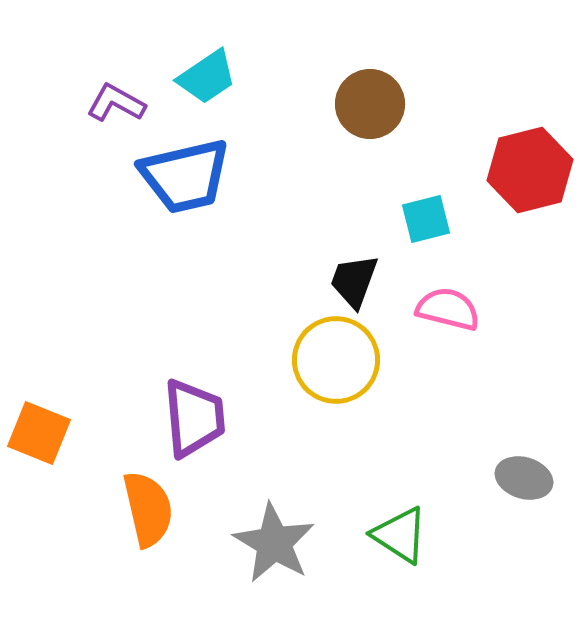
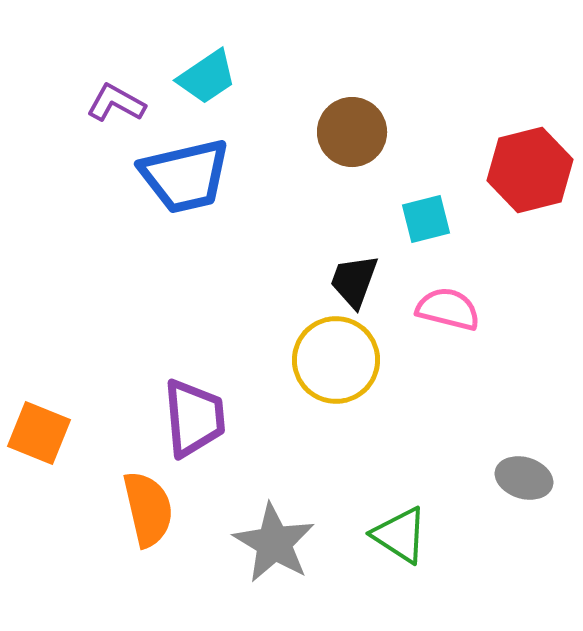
brown circle: moved 18 px left, 28 px down
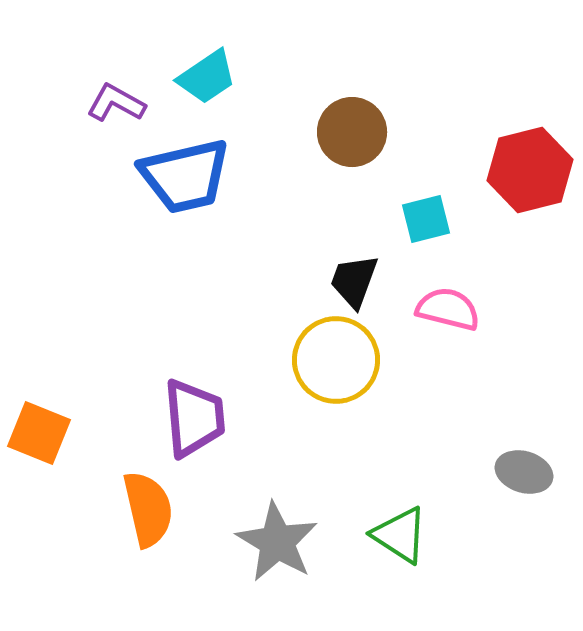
gray ellipse: moved 6 px up
gray star: moved 3 px right, 1 px up
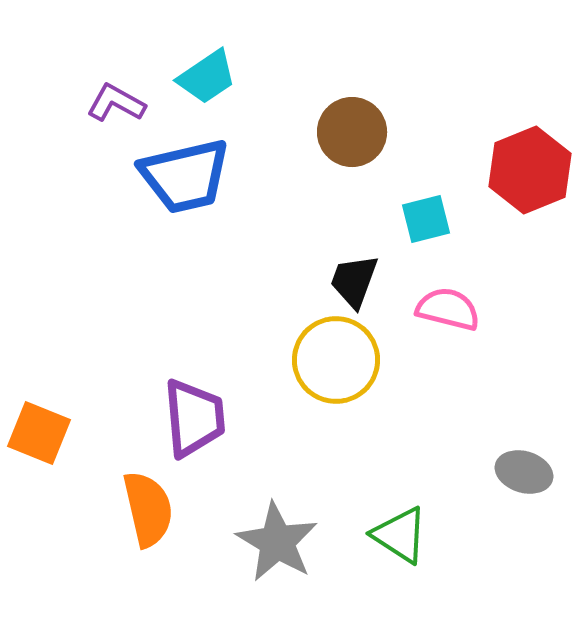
red hexagon: rotated 8 degrees counterclockwise
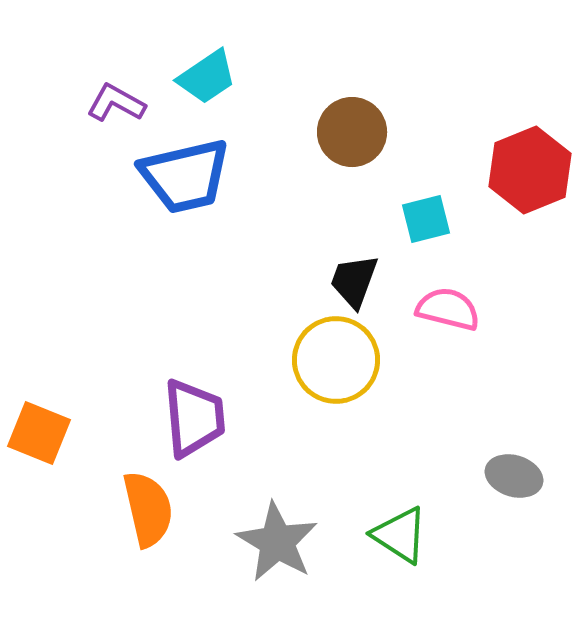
gray ellipse: moved 10 px left, 4 px down
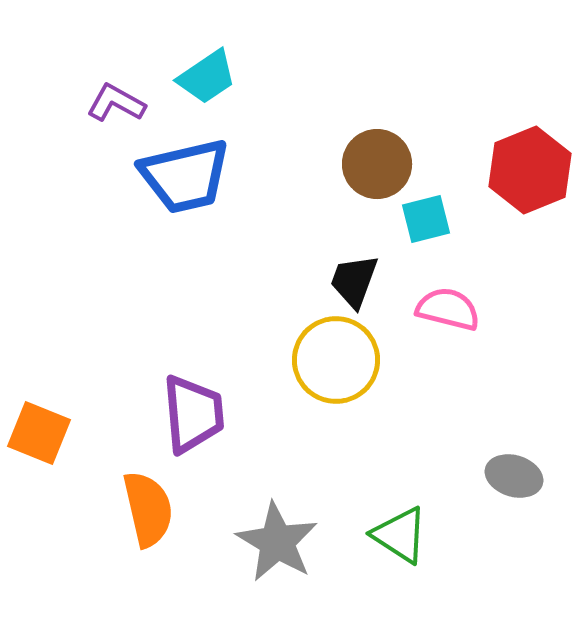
brown circle: moved 25 px right, 32 px down
purple trapezoid: moved 1 px left, 4 px up
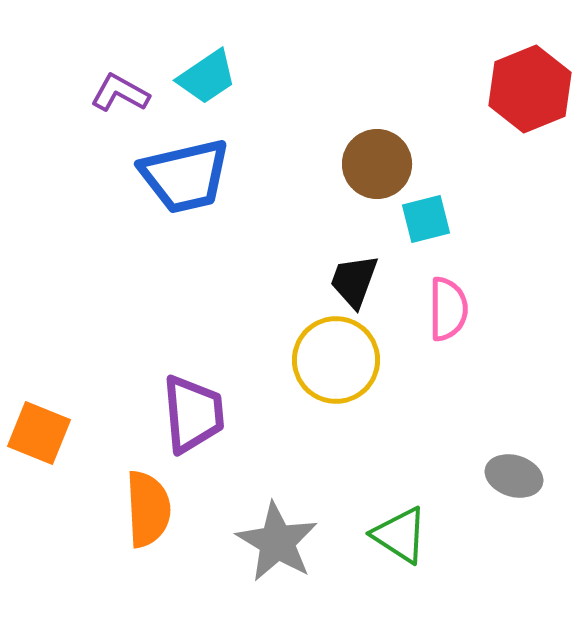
purple L-shape: moved 4 px right, 10 px up
red hexagon: moved 81 px up
pink semicircle: rotated 76 degrees clockwise
orange semicircle: rotated 10 degrees clockwise
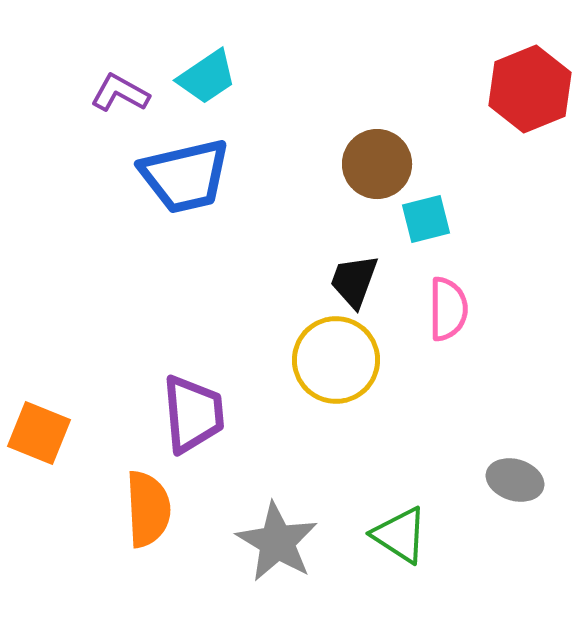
gray ellipse: moved 1 px right, 4 px down
